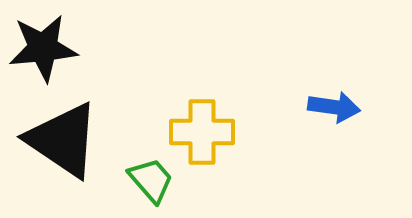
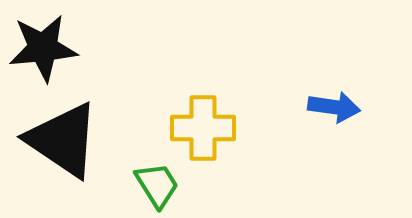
yellow cross: moved 1 px right, 4 px up
green trapezoid: moved 6 px right, 5 px down; rotated 9 degrees clockwise
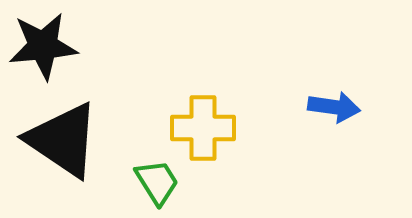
black star: moved 2 px up
green trapezoid: moved 3 px up
